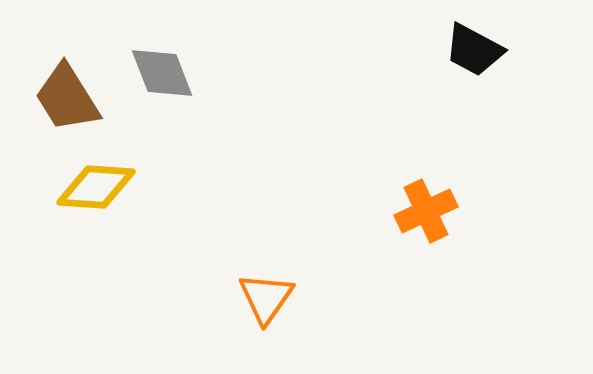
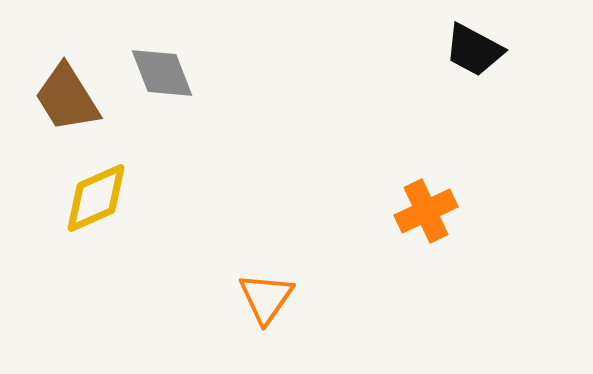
yellow diamond: moved 11 px down; rotated 28 degrees counterclockwise
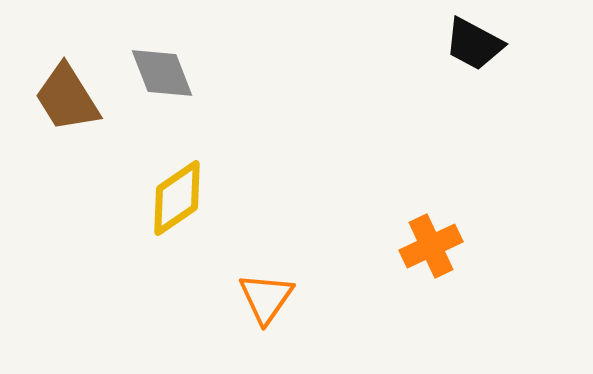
black trapezoid: moved 6 px up
yellow diamond: moved 81 px right; rotated 10 degrees counterclockwise
orange cross: moved 5 px right, 35 px down
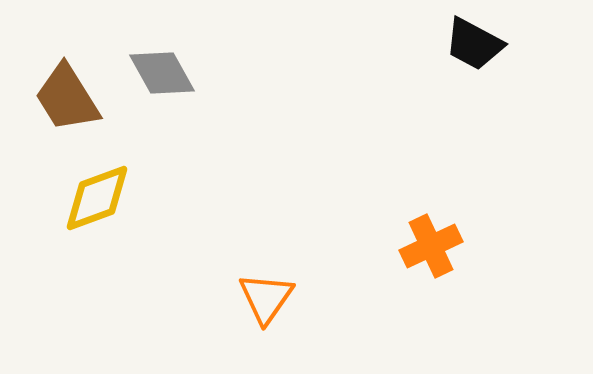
gray diamond: rotated 8 degrees counterclockwise
yellow diamond: moved 80 px left; rotated 14 degrees clockwise
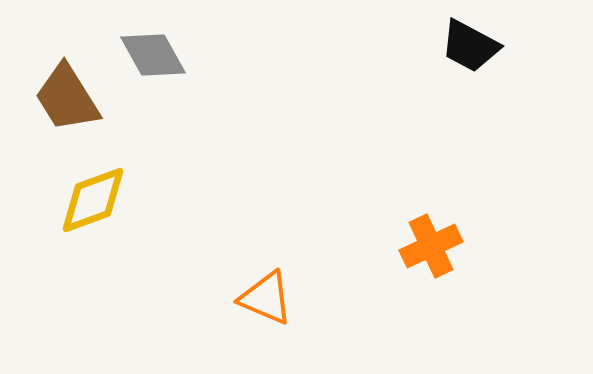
black trapezoid: moved 4 px left, 2 px down
gray diamond: moved 9 px left, 18 px up
yellow diamond: moved 4 px left, 2 px down
orange triangle: rotated 42 degrees counterclockwise
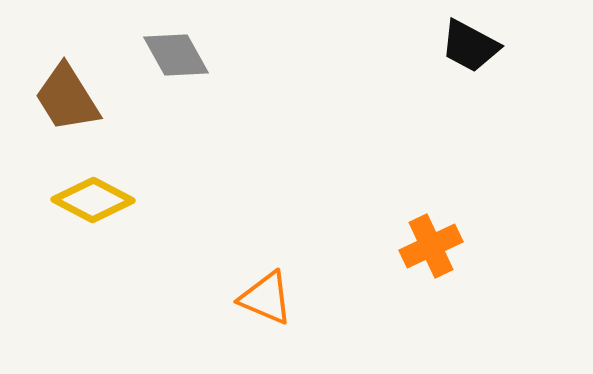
gray diamond: moved 23 px right
yellow diamond: rotated 48 degrees clockwise
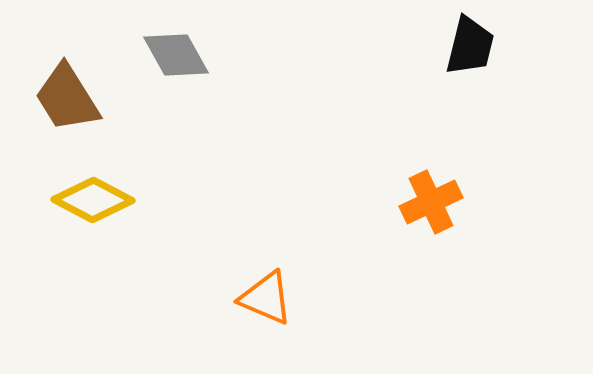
black trapezoid: rotated 104 degrees counterclockwise
orange cross: moved 44 px up
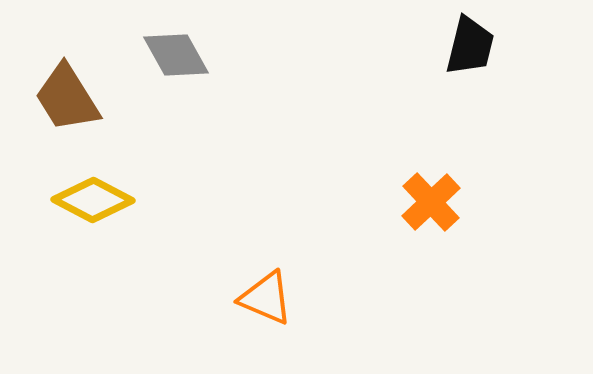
orange cross: rotated 18 degrees counterclockwise
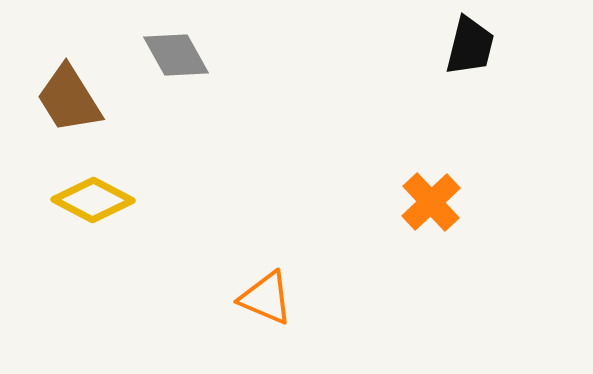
brown trapezoid: moved 2 px right, 1 px down
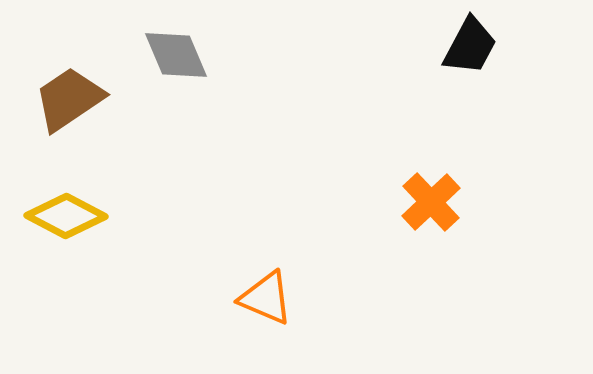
black trapezoid: rotated 14 degrees clockwise
gray diamond: rotated 6 degrees clockwise
brown trapezoid: rotated 88 degrees clockwise
yellow diamond: moved 27 px left, 16 px down
